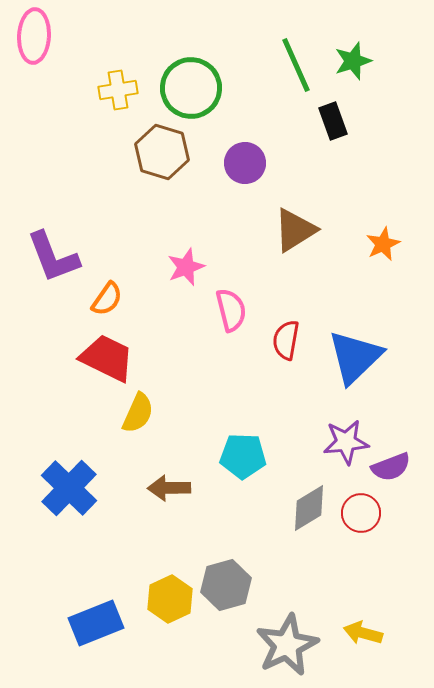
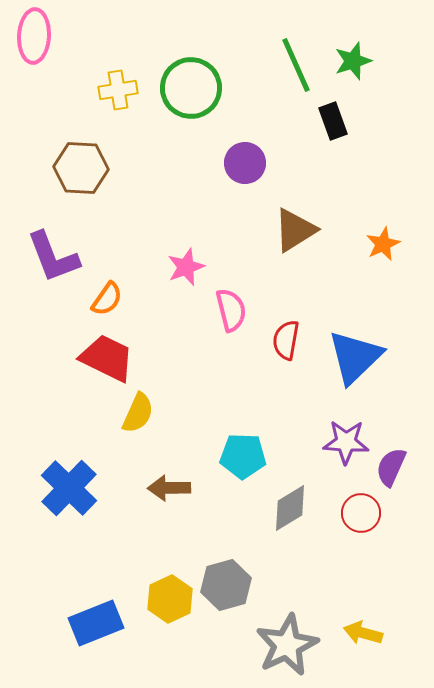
brown hexagon: moved 81 px left, 16 px down; rotated 14 degrees counterclockwise
purple star: rotated 9 degrees clockwise
purple semicircle: rotated 135 degrees clockwise
gray diamond: moved 19 px left
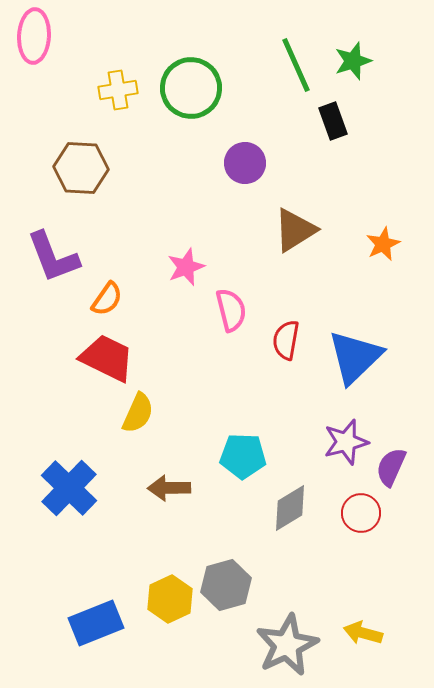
purple star: rotated 18 degrees counterclockwise
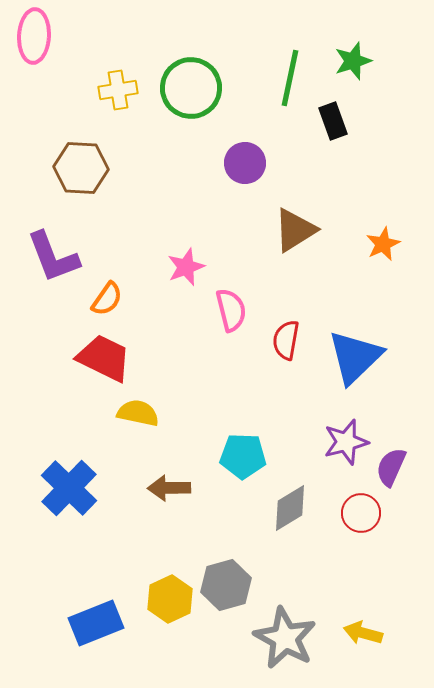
green line: moved 6 px left, 13 px down; rotated 36 degrees clockwise
red trapezoid: moved 3 px left
yellow semicircle: rotated 102 degrees counterclockwise
gray star: moved 2 px left, 7 px up; rotated 18 degrees counterclockwise
